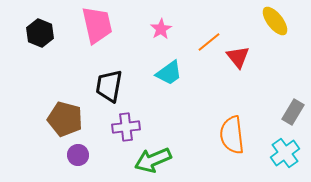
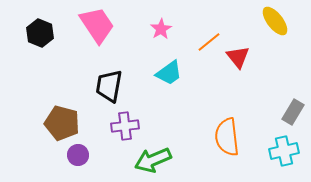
pink trapezoid: rotated 21 degrees counterclockwise
brown pentagon: moved 3 px left, 4 px down
purple cross: moved 1 px left, 1 px up
orange semicircle: moved 5 px left, 2 px down
cyan cross: moved 1 px left, 2 px up; rotated 24 degrees clockwise
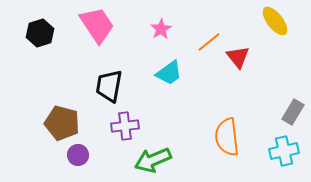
black hexagon: rotated 20 degrees clockwise
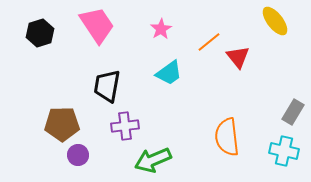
black trapezoid: moved 2 px left
brown pentagon: moved 1 px down; rotated 16 degrees counterclockwise
cyan cross: rotated 24 degrees clockwise
